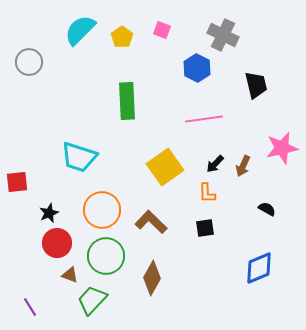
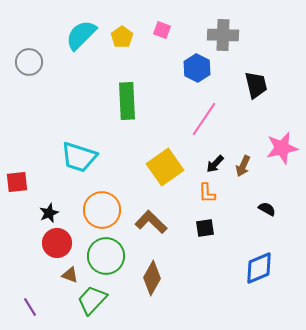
cyan semicircle: moved 1 px right, 5 px down
gray cross: rotated 24 degrees counterclockwise
pink line: rotated 48 degrees counterclockwise
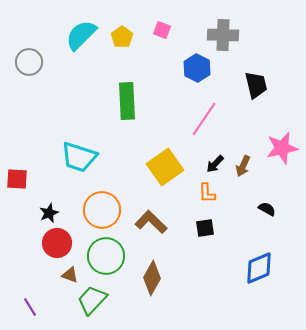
red square: moved 3 px up; rotated 10 degrees clockwise
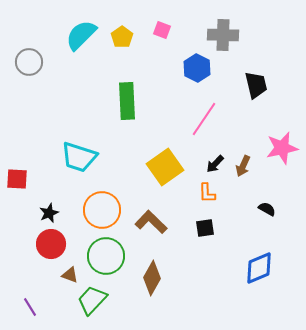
red circle: moved 6 px left, 1 px down
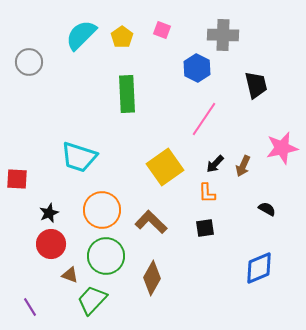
green rectangle: moved 7 px up
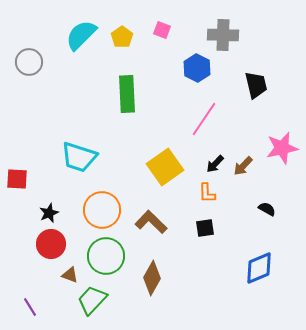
brown arrow: rotated 20 degrees clockwise
